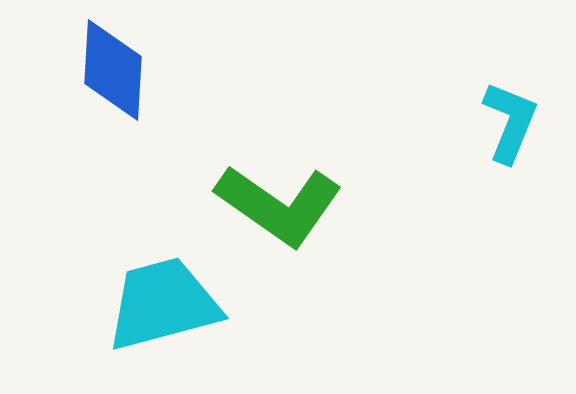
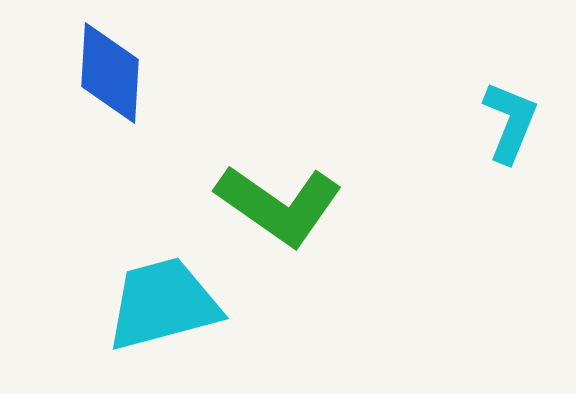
blue diamond: moved 3 px left, 3 px down
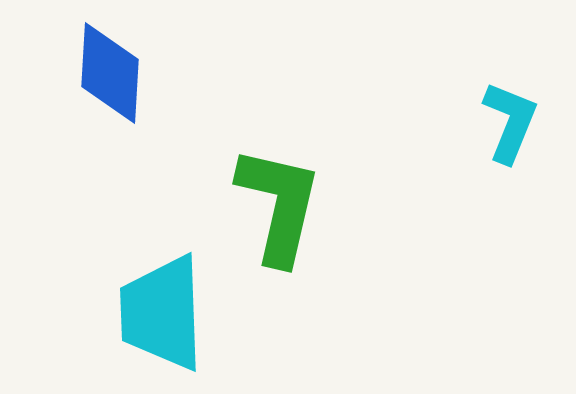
green L-shape: rotated 112 degrees counterclockwise
cyan trapezoid: moved 1 px left, 9 px down; rotated 77 degrees counterclockwise
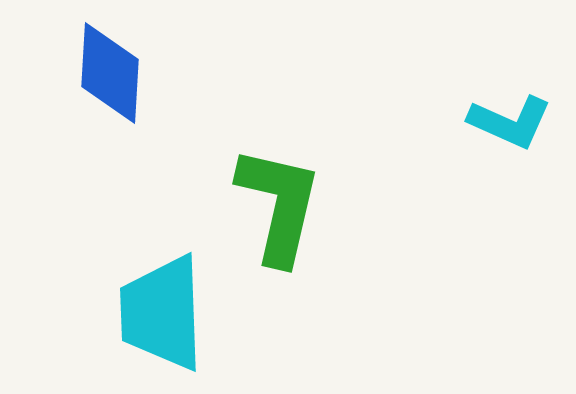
cyan L-shape: rotated 92 degrees clockwise
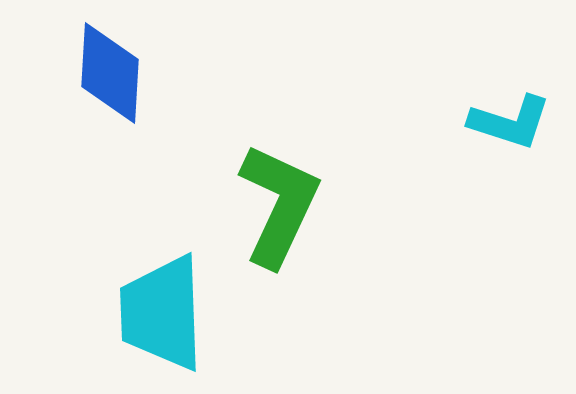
cyan L-shape: rotated 6 degrees counterclockwise
green L-shape: rotated 12 degrees clockwise
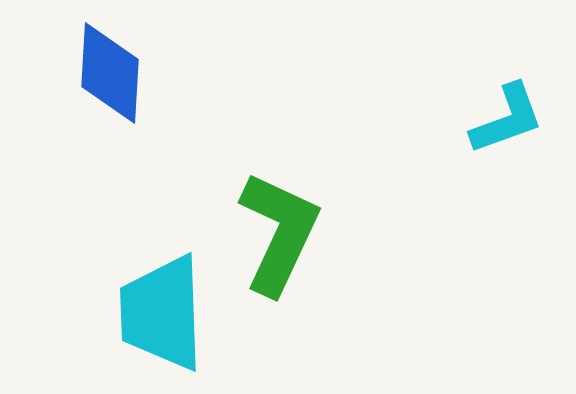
cyan L-shape: moved 3 px left, 3 px up; rotated 38 degrees counterclockwise
green L-shape: moved 28 px down
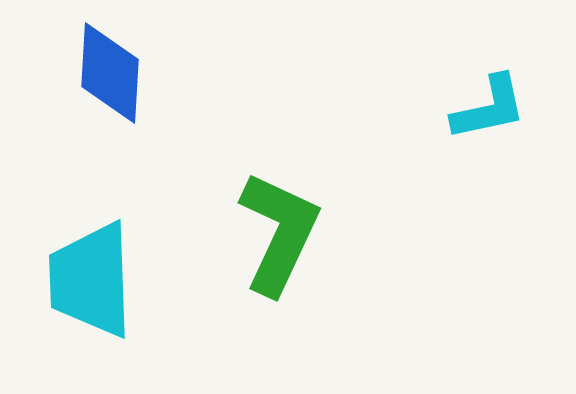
cyan L-shape: moved 18 px left, 11 px up; rotated 8 degrees clockwise
cyan trapezoid: moved 71 px left, 33 px up
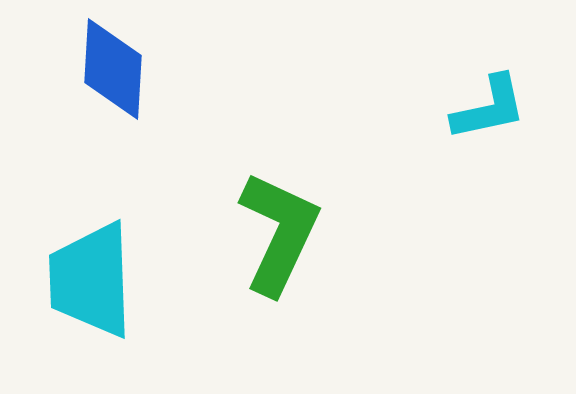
blue diamond: moved 3 px right, 4 px up
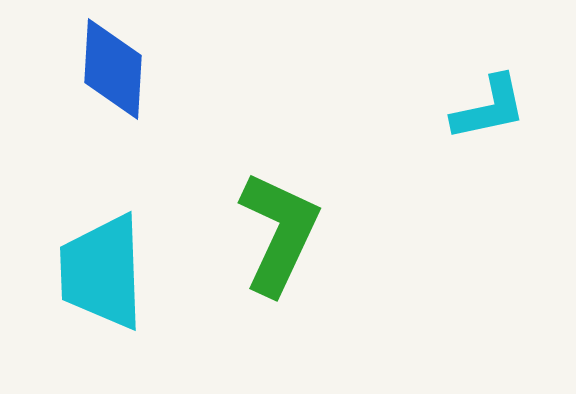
cyan trapezoid: moved 11 px right, 8 px up
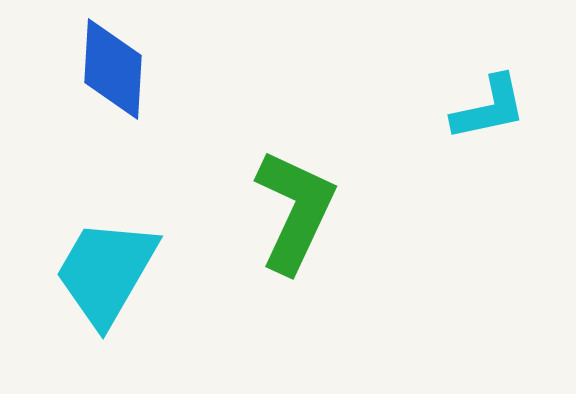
green L-shape: moved 16 px right, 22 px up
cyan trapezoid: moved 4 px right; rotated 32 degrees clockwise
